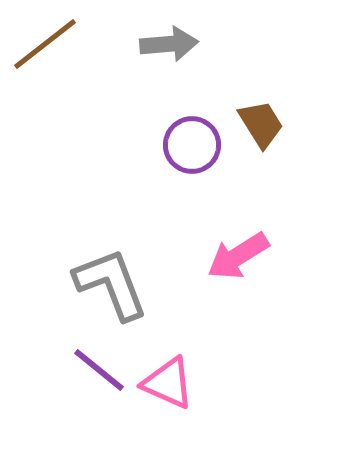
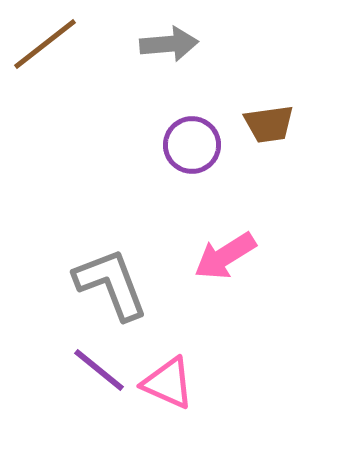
brown trapezoid: moved 8 px right; rotated 114 degrees clockwise
pink arrow: moved 13 px left
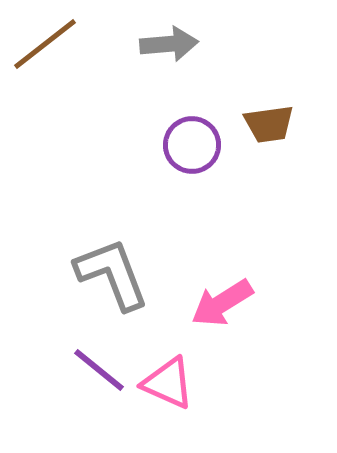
pink arrow: moved 3 px left, 47 px down
gray L-shape: moved 1 px right, 10 px up
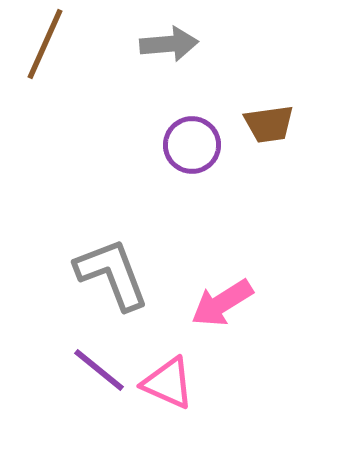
brown line: rotated 28 degrees counterclockwise
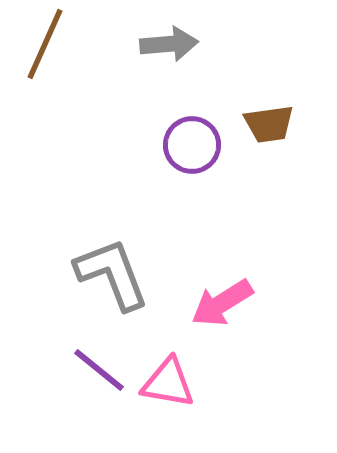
pink triangle: rotated 14 degrees counterclockwise
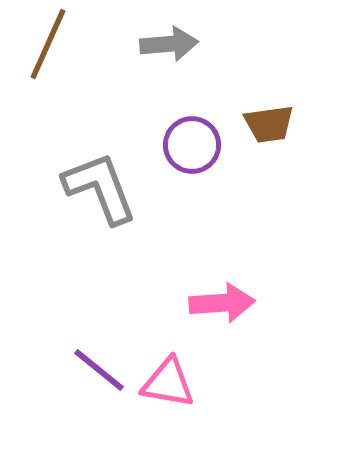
brown line: moved 3 px right
gray L-shape: moved 12 px left, 86 px up
pink arrow: rotated 152 degrees counterclockwise
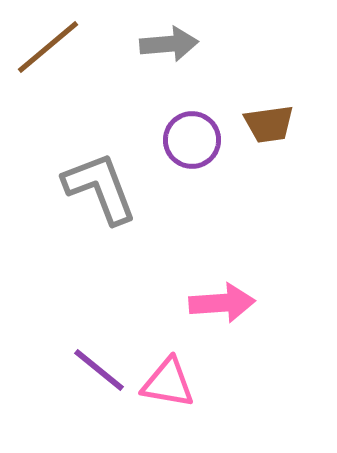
brown line: moved 3 px down; rotated 26 degrees clockwise
purple circle: moved 5 px up
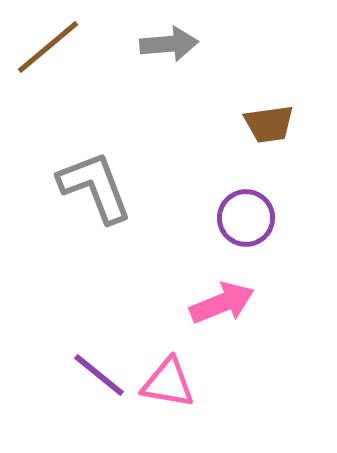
purple circle: moved 54 px right, 78 px down
gray L-shape: moved 5 px left, 1 px up
pink arrow: rotated 18 degrees counterclockwise
purple line: moved 5 px down
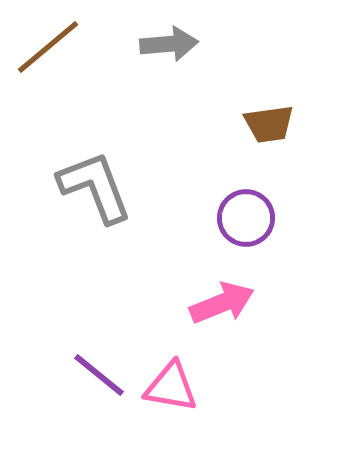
pink triangle: moved 3 px right, 4 px down
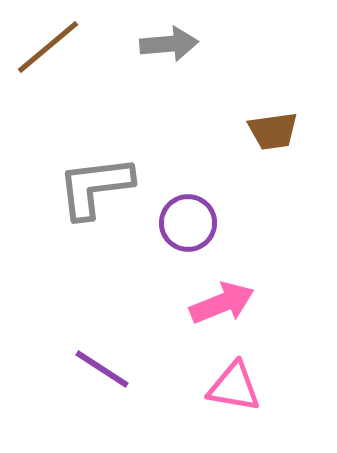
brown trapezoid: moved 4 px right, 7 px down
gray L-shape: rotated 76 degrees counterclockwise
purple circle: moved 58 px left, 5 px down
purple line: moved 3 px right, 6 px up; rotated 6 degrees counterclockwise
pink triangle: moved 63 px right
